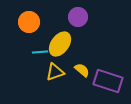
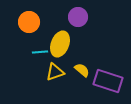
yellow ellipse: rotated 15 degrees counterclockwise
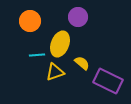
orange circle: moved 1 px right, 1 px up
cyan line: moved 3 px left, 3 px down
yellow semicircle: moved 7 px up
purple rectangle: rotated 8 degrees clockwise
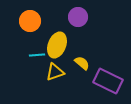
yellow ellipse: moved 3 px left, 1 px down
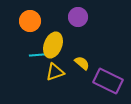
yellow ellipse: moved 4 px left
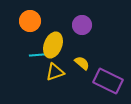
purple circle: moved 4 px right, 8 px down
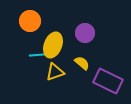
purple circle: moved 3 px right, 8 px down
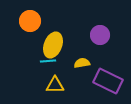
purple circle: moved 15 px right, 2 px down
cyan line: moved 11 px right, 6 px down
yellow semicircle: rotated 49 degrees counterclockwise
yellow triangle: moved 13 px down; rotated 18 degrees clockwise
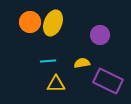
orange circle: moved 1 px down
yellow ellipse: moved 22 px up
yellow triangle: moved 1 px right, 1 px up
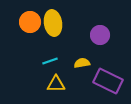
yellow ellipse: rotated 30 degrees counterclockwise
cyan line: moved 2 px right; rotated 14 degrees counterclockwise
